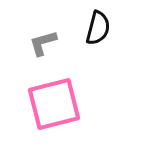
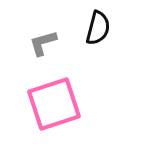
pink square: rotated 4 degrees counterclockwise
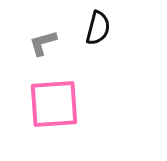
pink square: rotated 14 degrees clockwise
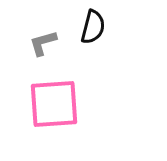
black semicircle: moved 5 px left, 1 px up
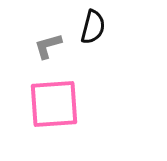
gray L-shape: moved 5 px right, 3 px down
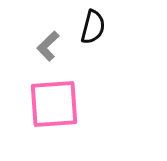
gray L-shape: rotated 28 degrees counterclockwise
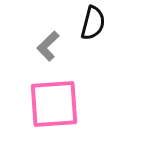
black semicircle: moved 4 px up
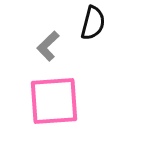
pink square: moved 3 px up
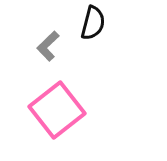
pink square: moved 3 px right, 9 px down; rotated 34 degrees counterclockwise
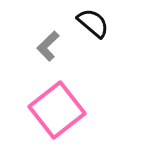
black semicircle: rotated 64 degrees counterclockwise
